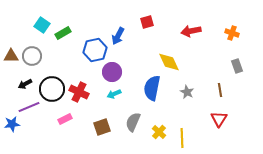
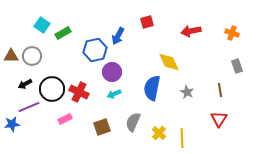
yellow cross: moved 1 px down
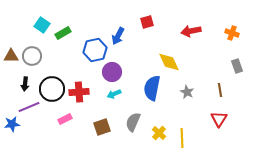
black arrow: rotated 56 degrees counterclockwise
red cross: rotated 30 degrees counterclockwise
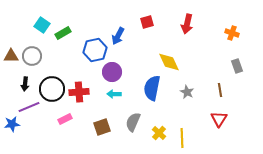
red arrow: moved 4 px left, 7 px up; rotated 66 degrees counterclockwise
cyan arrow: rotated 24 degrees clockwise
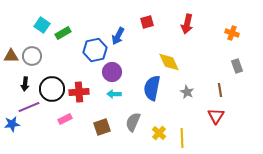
red triangle: moved 3 px left, 3 px up
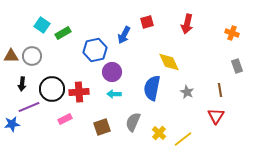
blue arrow: moved 6 px right, 1 px up
black arrow: moved 3 px left
yellow line: moved 1 px right, 1 px down; rotated 54 degrees clockwise
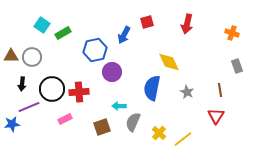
gray circle: moved 1 px down
cyan arrow: moved 5 px right, 12 px down
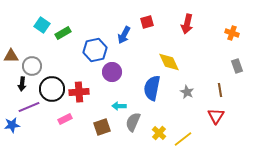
gray circle: moved 9 px down
blue star: moved 1 px down
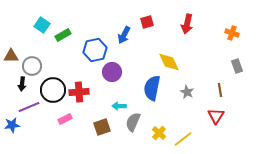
green rectangle: moved 2 px down
black circle: moved 1 px right, 1 px down
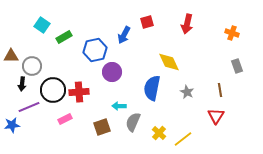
green rectangle: moved 1 px right, 2 px down
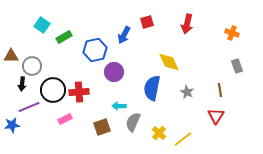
purple circle: moved 2 px right
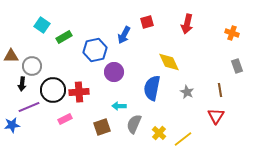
gray semicircle: moved 1 px right, 2 px down
